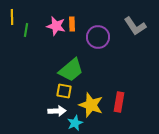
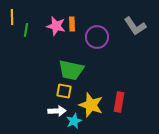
purple circle: moved 1 px left
green trapezoid: rotated 52 degrees clockwise
cyan star: moved 1 px left, 2 px up
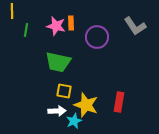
yellow line: moved 6 px up
orange rectangle: moved 1 px left, 1 px up
green trapezoid: moved 13 px left, 8 px up
yellow star: moved 5 px left
